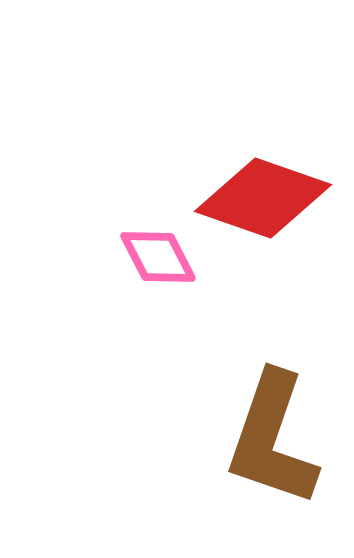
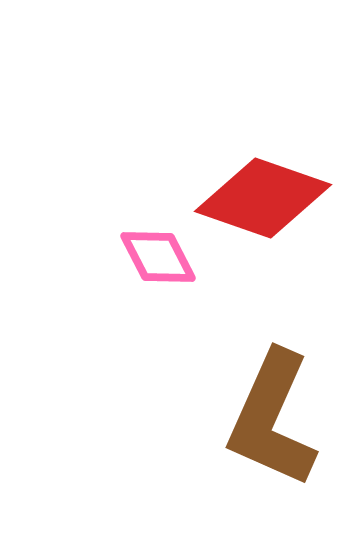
brown L-shape: moved 20 px up; rotated 5 degrees clockwise
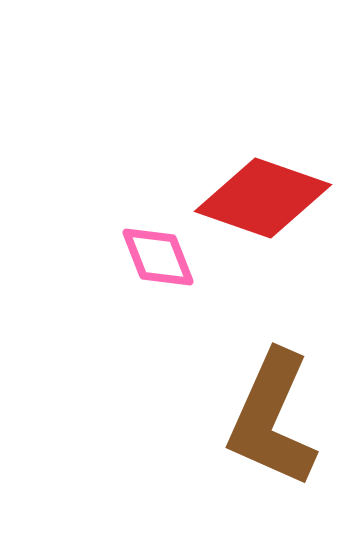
pink diamond: rotated 6 degrees clockwise
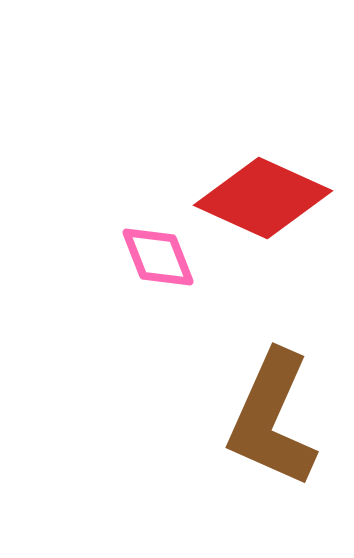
red diamond: rotated 5 degrees clockwise
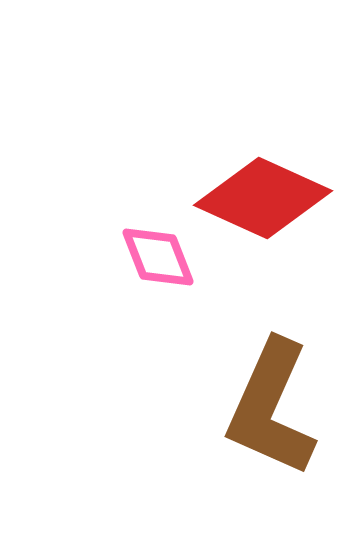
brown L-shape: moved 1 px left, 11 px up
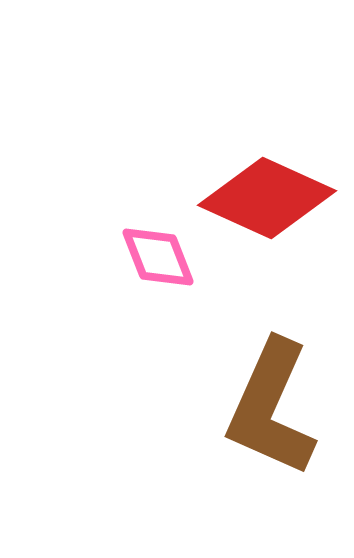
red diamond: moved 4 px right
